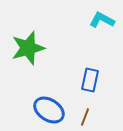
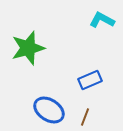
blue rectangle: rotated 55 degrees clockwise
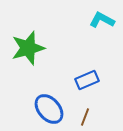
blue rectangle: moved 3 px left
blue ellipse: moved 1 px up; rotated 16 degrees clockwise
